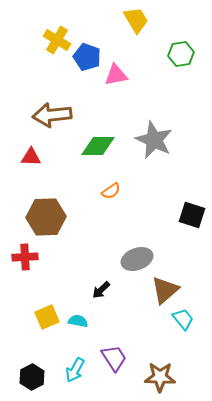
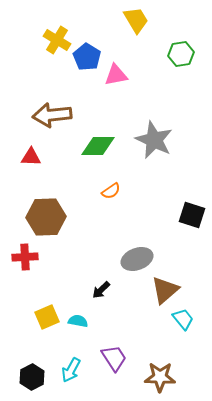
blue pentagon: rotated 12 degrees clockwise
cyan arrow: moved 4 px left
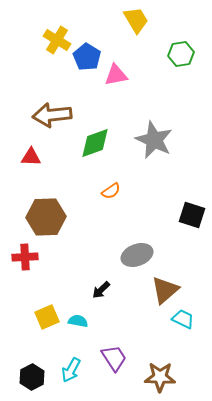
green diamond: moved 3 px left, 3 px up; rotated 20 degrees counterclockwise
gray ellipse: moved 4 px up
cyan trapezoid: rotated 25 degrees counterclockwise
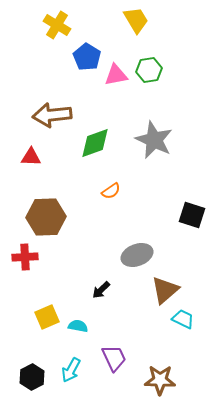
yellow cross: moved 15 px up
green hexagon: moved 32 px left, 16 px down
cyan semicircle: moved 5 px down
purple trapezoid: rotated 8 degrees clockwise
brown star: moved 3 px down
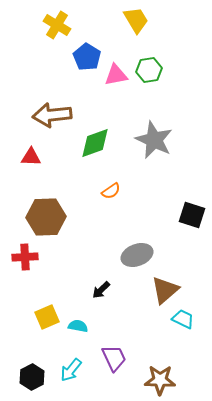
cyan arrow: rotated 10 degrees clockwise
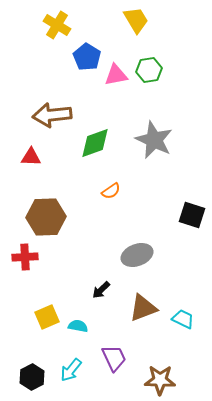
brown triangle: moved 22 px left, 18 px down; rotated 20 degrees clockwise
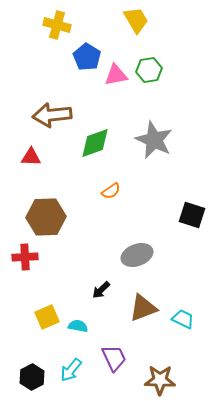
yellow cross: rotated 16 degrees counterclockwise
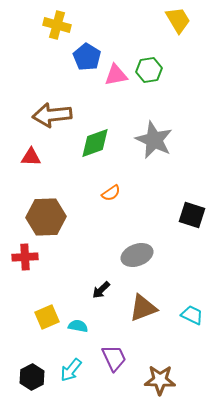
yellow trapezoid: moved 42 px right
orange semicircle: moved 2 px down
cyan trapezoid: moved 9 px right, 4 px up
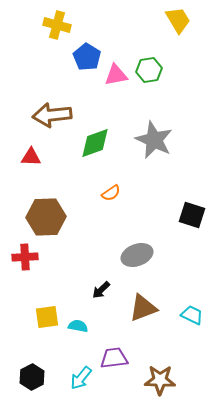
yellow square: rotated 15 degrees clockwise
purple trapezoid: rotated 72 degrees counterclockwise
cyan arrow: moved 10 px right, 8 px down
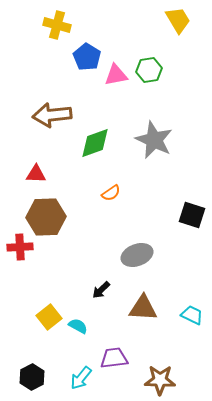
red triangle: moved 5 px right, 17 px down
red cross: moved 5 px left, 10 px up
brown triangle: rotated 24 degrees clockwise
yellow square: moved 2 px right; rotated 30 degrees counterclockwise
cyan semicircle: rotated 18 degrees clockwise
